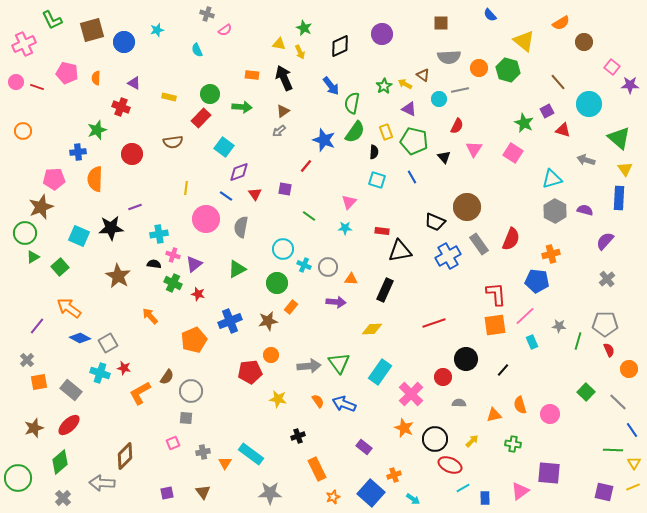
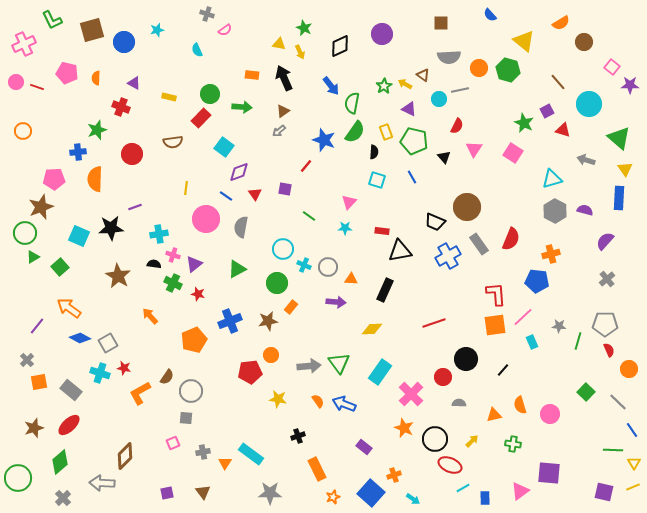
pink line at (525, 316): moved 2 px left, 1 px down
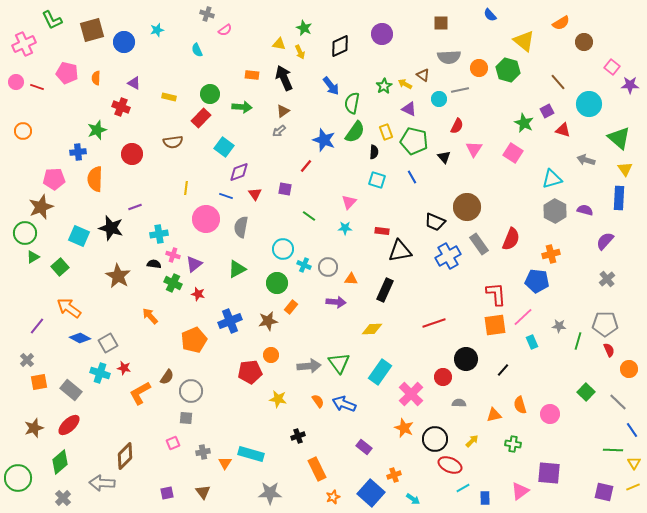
blue line at (226, 196): rotated 16 degrees counterclockwise
black star at (111, 228): rotated 20 degrees clockwise
cyan rectangle at (251, 454): rotated 20 degrees counterclockwise
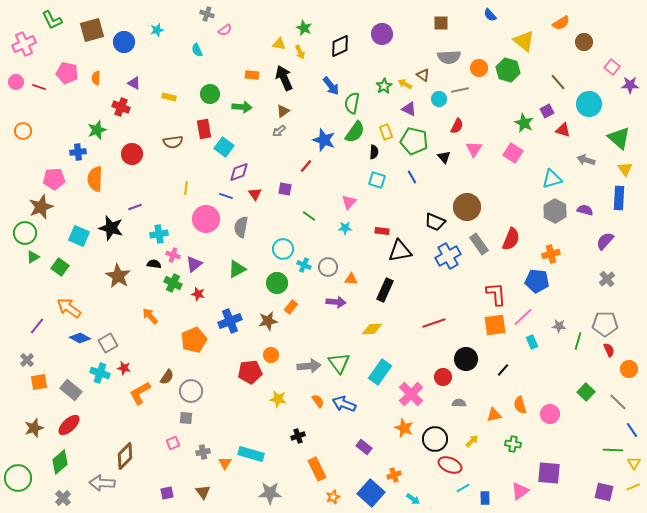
red line at (37, 87): moved 2 px right
red rectangle at (201, 118): moved 3 px right, 11 px down; rotated 54 degrees counterclockwise
green square at (60, 267): rotated 12 degrees counterclockwise
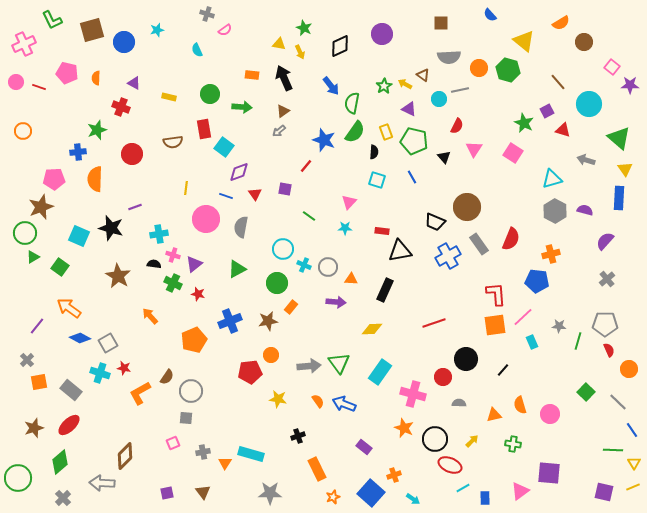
pink cross at (411, 394): moved 2 px right; rotated 30 degrees counterclockwise
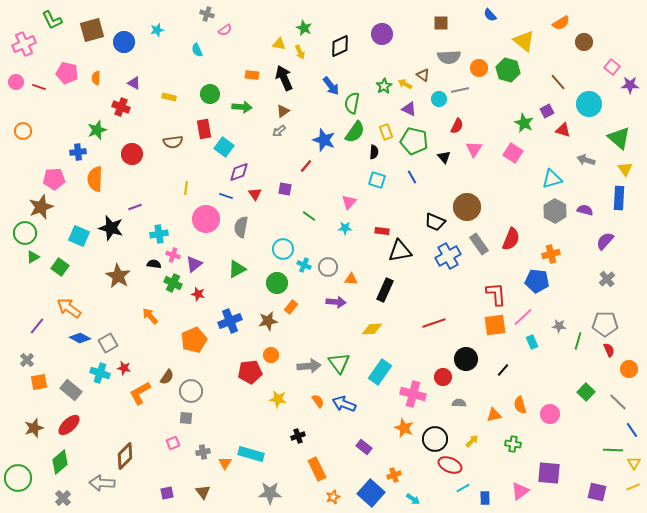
purple square at (604, 492): moved 7 px left
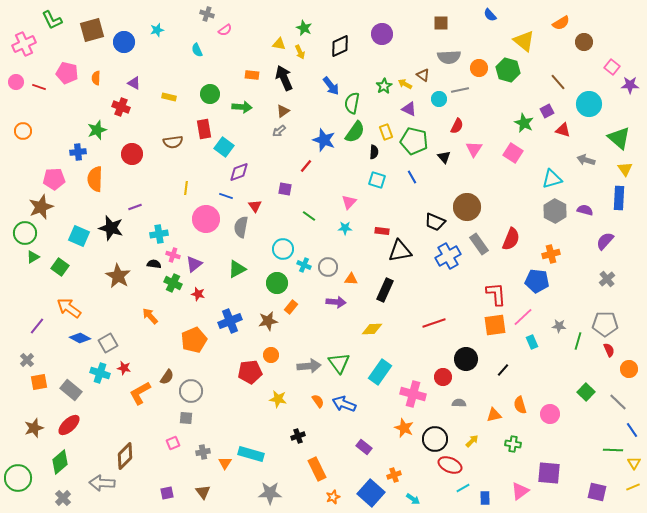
red triangle at (255, 194): moved 12 px down
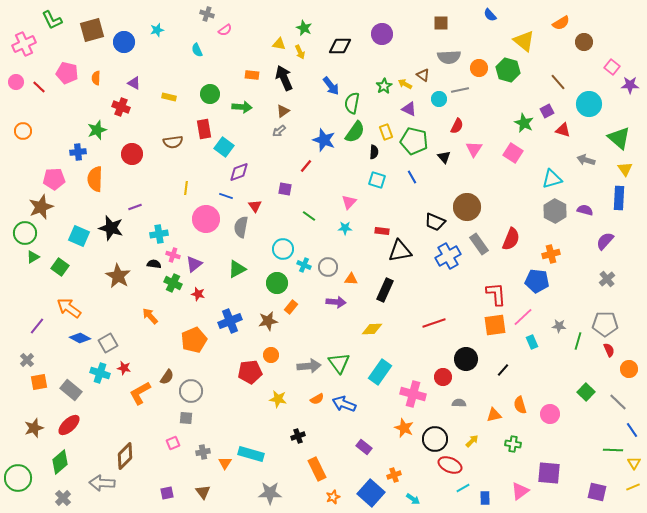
black diamond at (340, 46): rotated 25 degrees clockwise
red line at (39, 87): rotated 24 degrees clockwise
orange semicircle at (318, 401): moved 1 px left, 2 px up; rotated 96 degrees clockwise
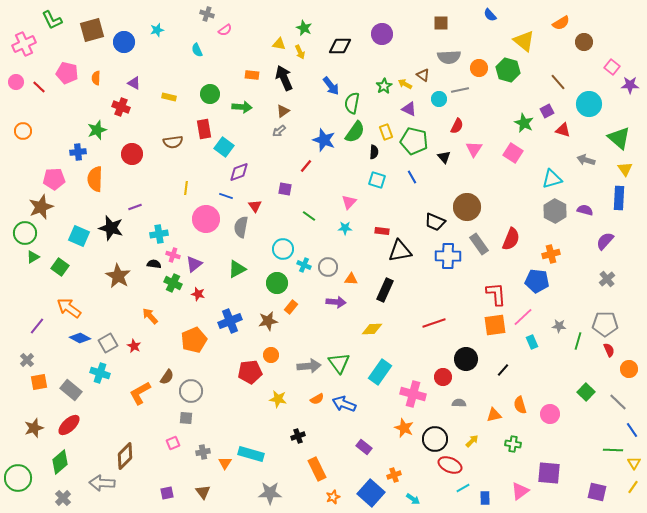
blue cross at (448, 256): rotated 30 degrees clockwise
red star at (124, 368): moved 10 px right, 22 px up; rotated 16 degrees clockwise
yellow line at (633, 487): rotated 32 degrees counterclockwise
